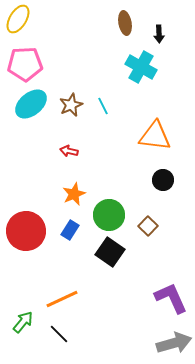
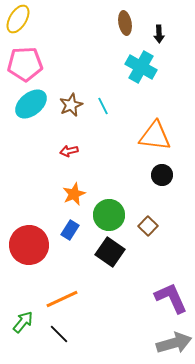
red arrow: rotated 24 degrees counterclockwise
black circle: moved 1 px left, 5 px up
red circle: moved 3 px right, 14 px down
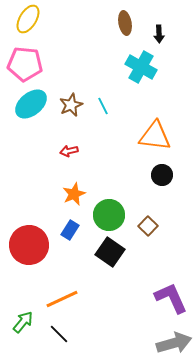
yellow ellipse: moved 10 px right
pink pentagon: rotated 8 degrees clockwise
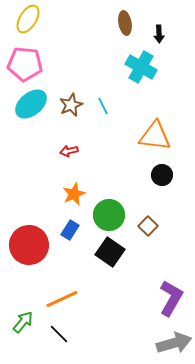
purple L-shape: rotated 54 degrees clockwise
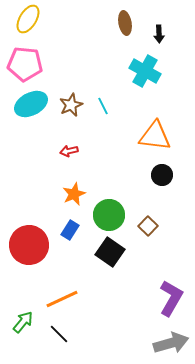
cyan cross: moved 4 px right, 4 px down
cyan ellipse: rotated 12 degrees clockwise
gray arrow: moved 3 px left
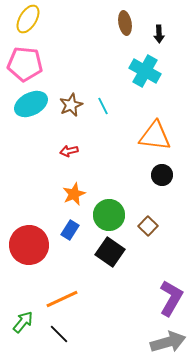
gray arrow: moved 3 px left, 1 px up
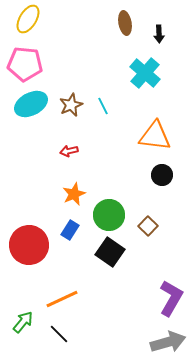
cyan cross: moved 2 px down; rotated 12 degrees clockwise
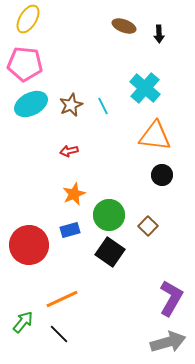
brown ellipse: moved 1 px left, 3 px down; rotated 60 degrees counterclockwise
cyan cross: moved 15 px down
blue rectangle: rotated 42 degrees clockwise
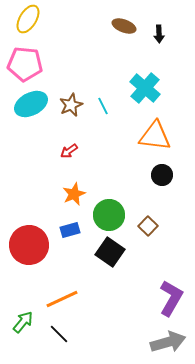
red arrow: rotated 24 degrees counterclockwise
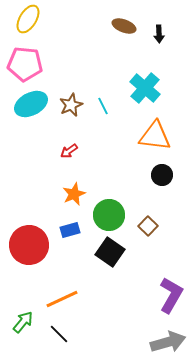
purple L-shape: moved 3 px up
